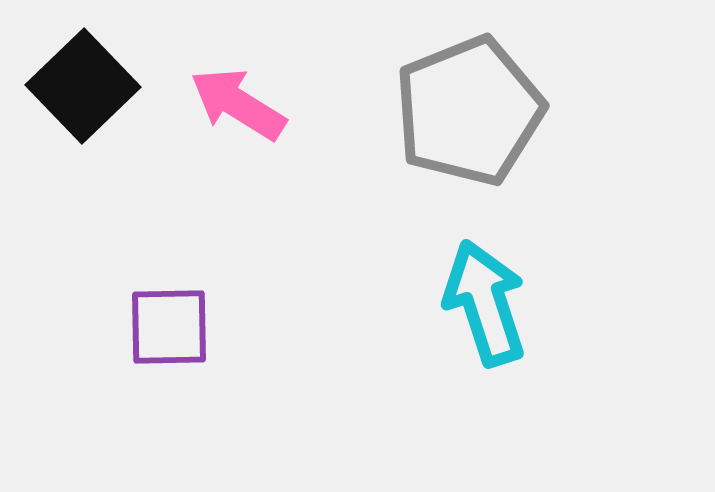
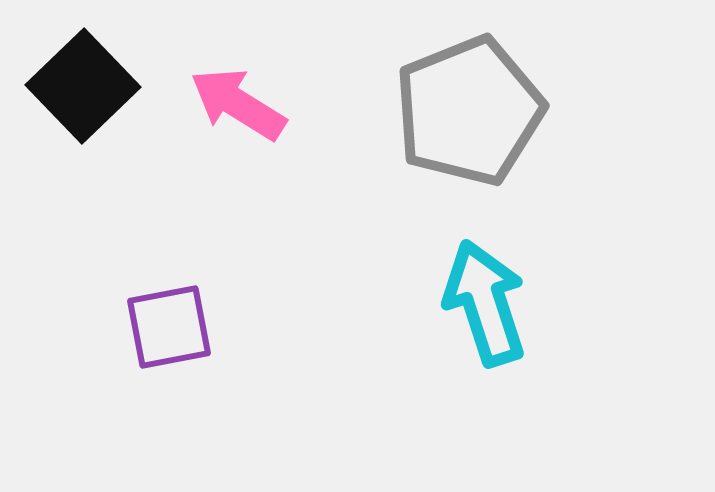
purple square: rotated 10 degrees counterclockwise
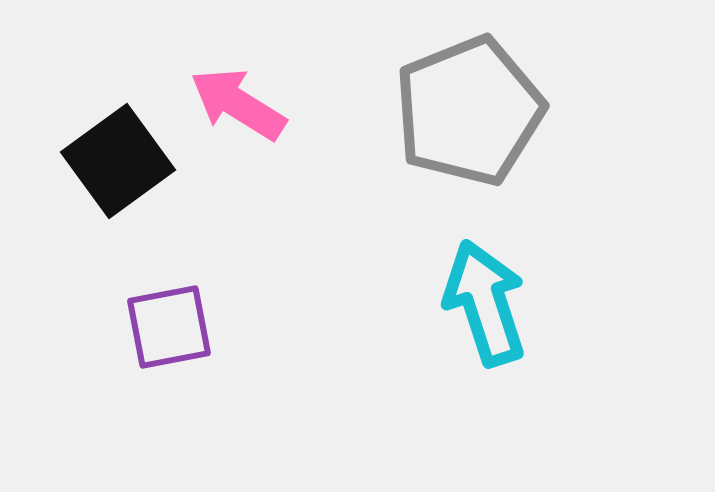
black square: moved 35 px right, 75 px down; rotated 8 degrees clockwise
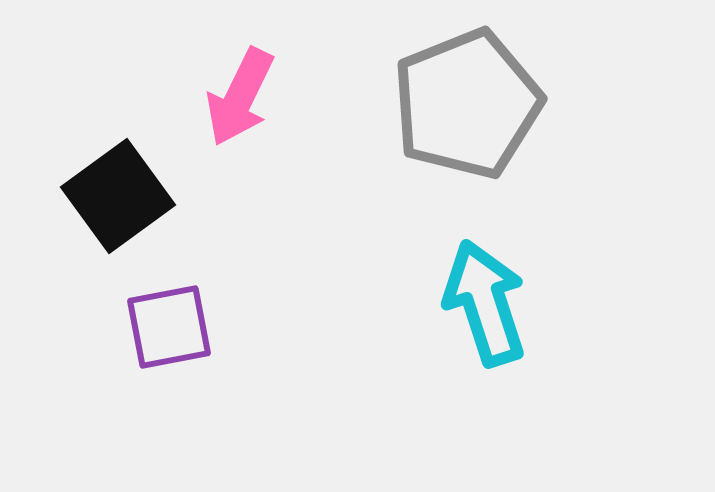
pink arrow: moved 2 px right, 7 px up; rotated 96 degrees counterclockwise
gray pentagon: moved 2 px left, 7 px up
black square: moved 35 px down
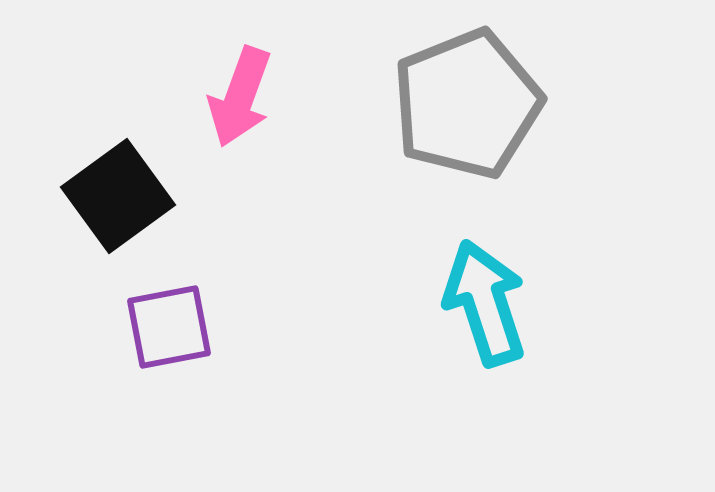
pink arrow: rotated 6 degrees counterclockwise
